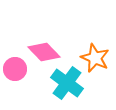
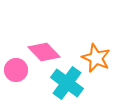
orange star: moved 1 px right
pink circle: moved 1 px right, 1 px down
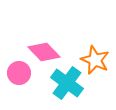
orange star: moved 1 px left, 2 px down
pink circle: moved 3 px right, 3 px down
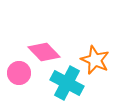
cyan cross: rotated 8 degrees counterclockwise
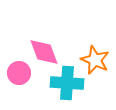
pink diamond: rotated 24 degrees clockwise
cyan cross: rotated 24 degrees counterclockwise
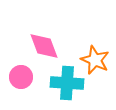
pink diamond: moved 6 px up
pink circle: moved 2 px right, 4 px down
